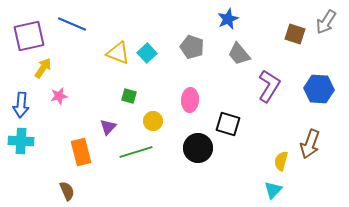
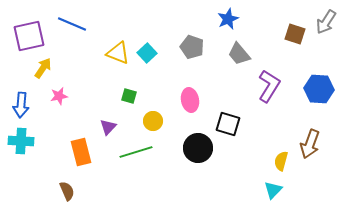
pink ellipse: rotated 15 degrees counterclockwise
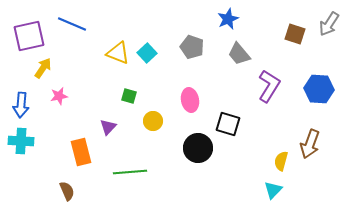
gray arrow: moved 3 px right, 2 px down
green line: moved 6 px left, 20 px down; rotated 12 degrees clockwise
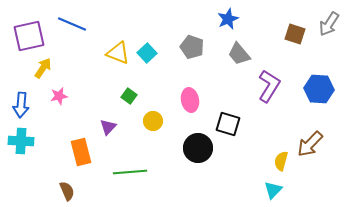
green square: rotated 21 degrees clockwise
brown arrow: rotated 24 degrees clockwise
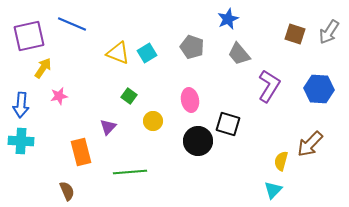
gray arrow: moved 8 px down
cyan square: rotated 12 degrees clockwise
black circle: moved 7 px up
